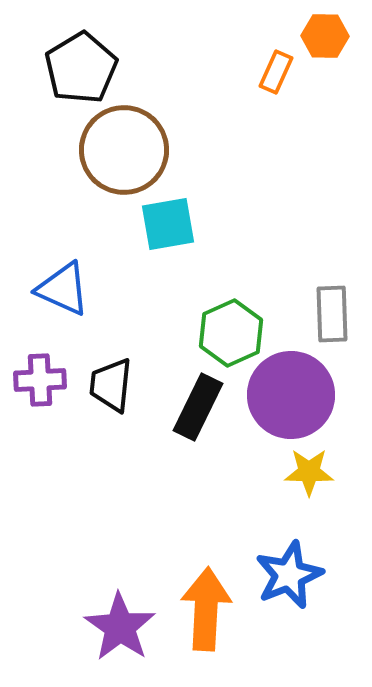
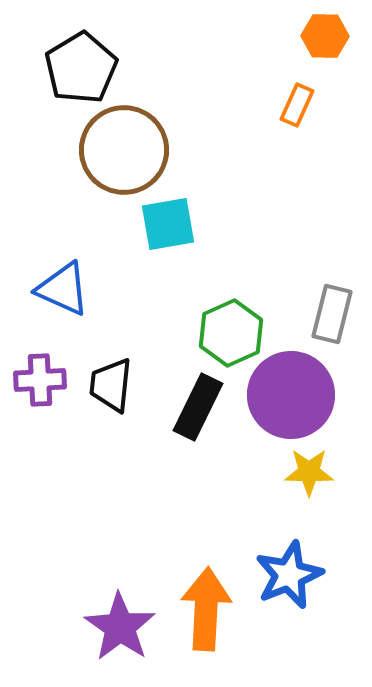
orange rectangle: moved 21 px right, 33 px down
gray rectangle: rotated 16 degrees clockwise
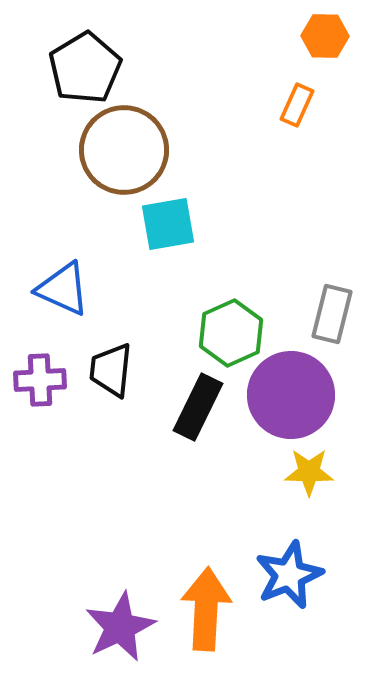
black pentagon: moved 4 px right
black trapezoid: moved 15 px up
purple star: rotated 12 degrees clockwise
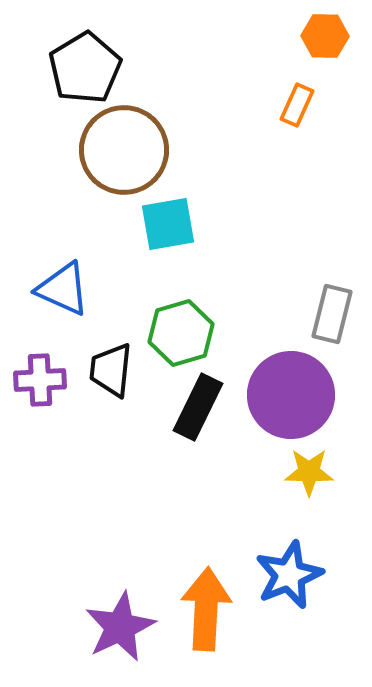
green hexagon: moved 50 px left; rotated 8 degrees clockwise
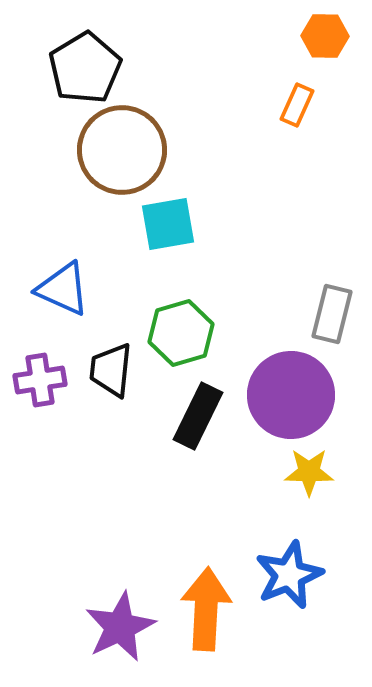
brown circle: moved 2 px left
purple cross: rotated 6 degrees counterclockwise
black rectangle: moved 9 px down
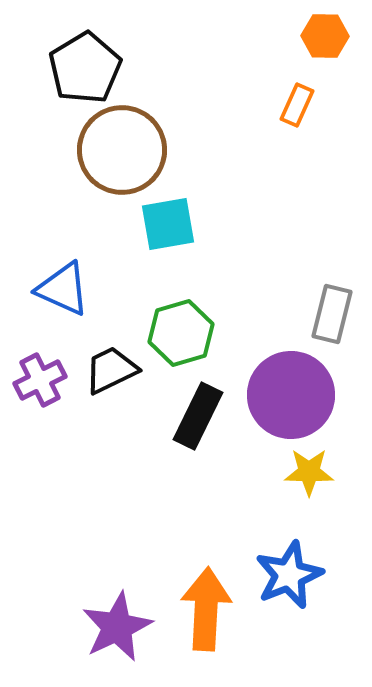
black trapezoid: rotated 58 degrees clockwise
purple cross: rotated 18 degrees counterclockwise
purple star: moved 3 px left
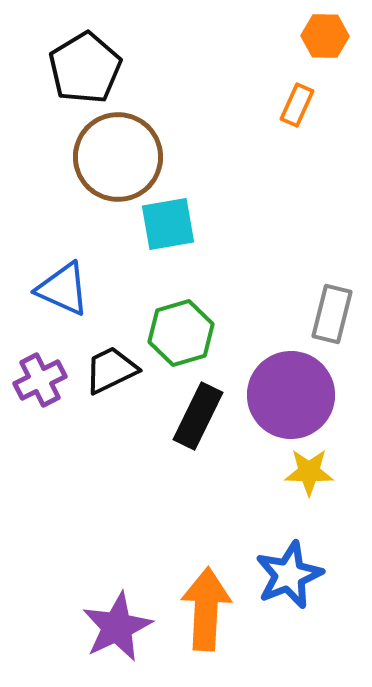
brown circle: moved 4 px left, 7 px down
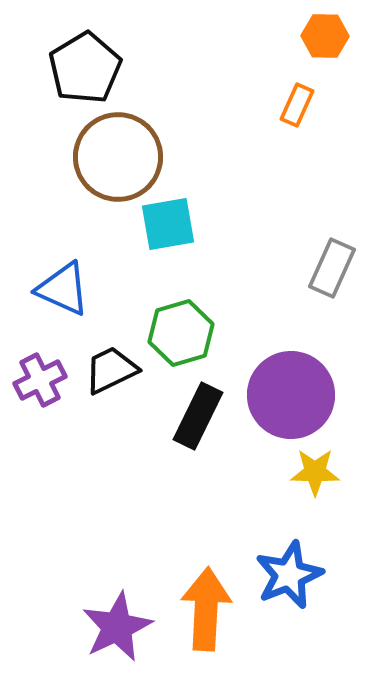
gray rectangle: moved 46 px up; rotated 10 degrees clockwise
yellow star: moved 6 px right
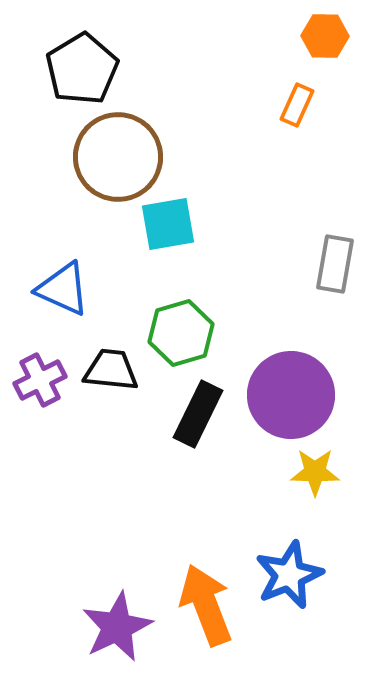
black pentagon: moved 3 px left, 1 px down
gray rectangle: moved 3 px right, 4 px up; rotated 14 degrees counterclockwise
black trapezoid: rotated 32 degrees clockwise
black rectangle: moved 2 px up
orange arrow: moved 4 px up; rotated 24 degrees counterclockwise
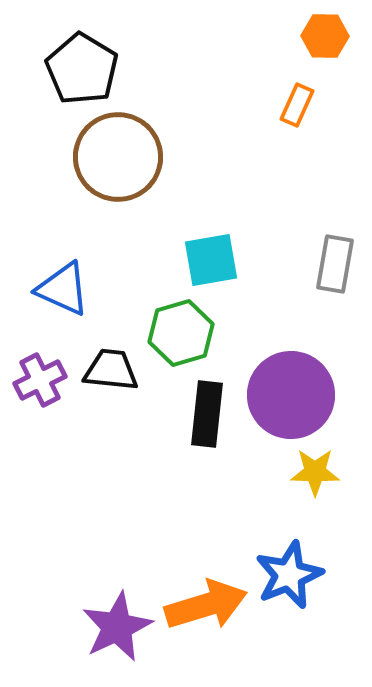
black pentagon: rotated 10 degrees counterclockwise
cyan square: moved 43 px right, 36 px down
black rectangle: moved 9 px right; rotated 20 degrees counterclockwise
orange arrow: rotated 94 degrees clockwise
